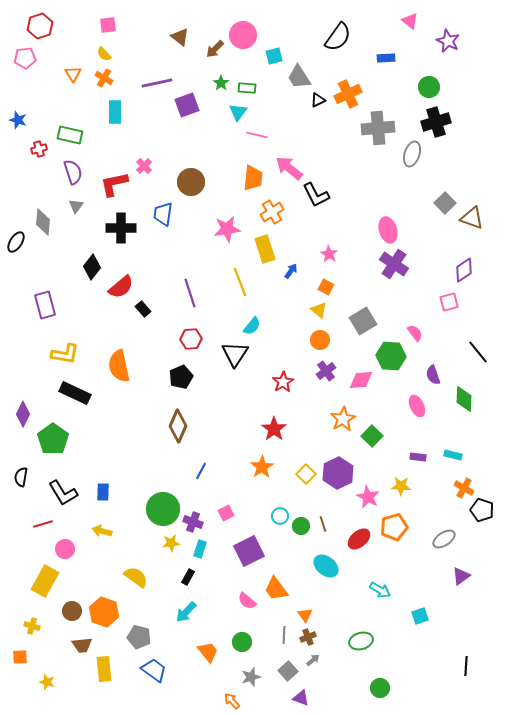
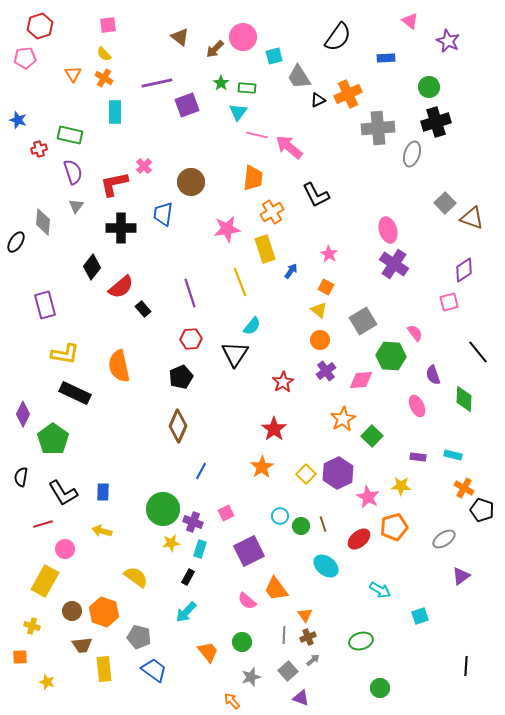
pink circle at (243, 35): moved 2 px down
pink arrow at (289, 168): moved 21 px up
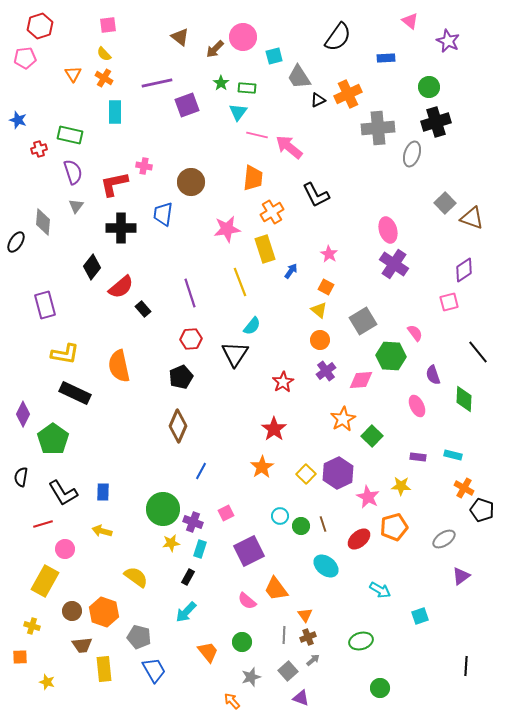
pink cross at (144, 166): rotated 35 degrees counterclockwise
blue trapezoid at (154, 670): rotated 24 degrees clockwise
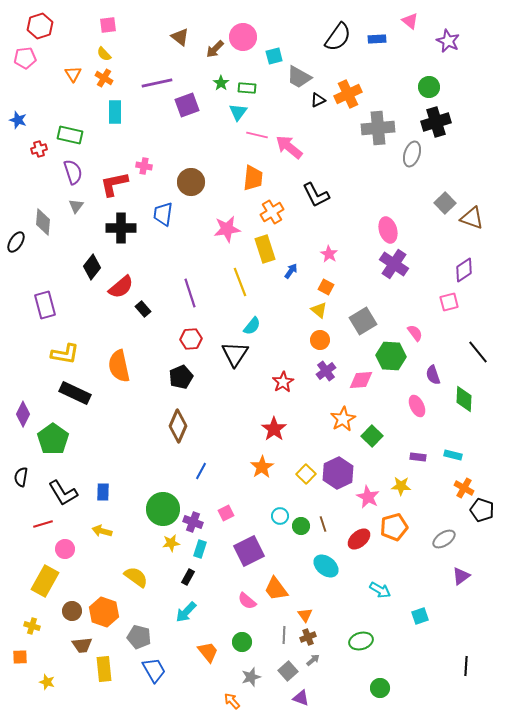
blue rectangle at (386, 58): moved 9 px left, 19 px up
gray trapezoid at (299, 77): rotated 28 degrees counterclockwise
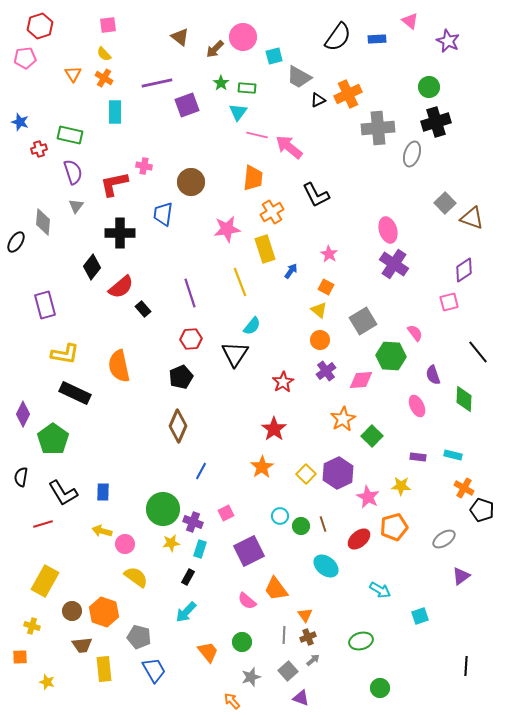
blue star at (18, 120): moved 2 px right, 2 px down
black cross at (121, 228): moved 1 px left, 5 px down
pink circle at (65, 549): moved 60 px right, 5 px up
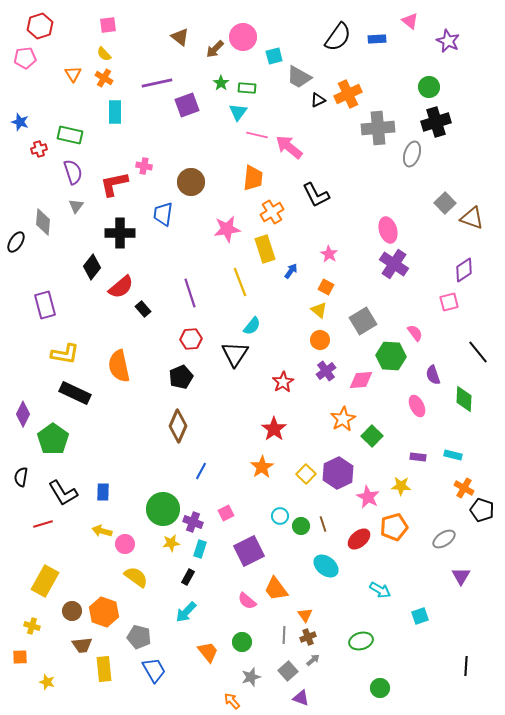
purple triangle at (461, 576): rotated 24 degrees counterclockwise
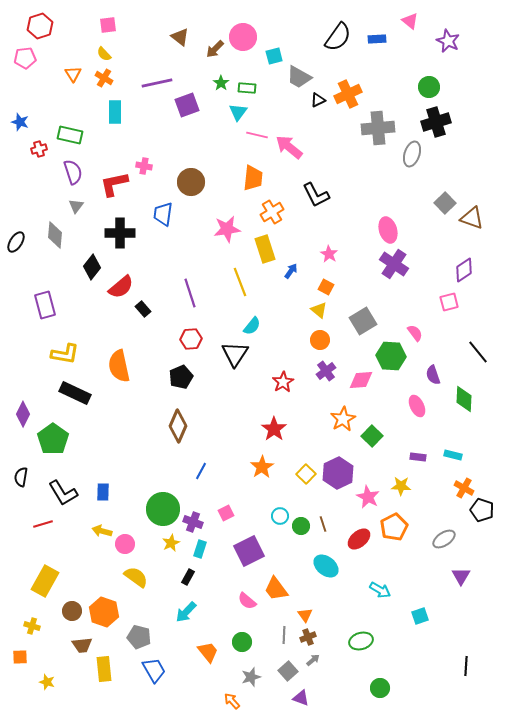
gray diamond at (43, 222): moved 12 px right, 13 px down
orange pentagon at (394, 527): rotated 12 degrees counterclockwise
yellow star at (171, 543): rotated 18 degrees counterclockwise
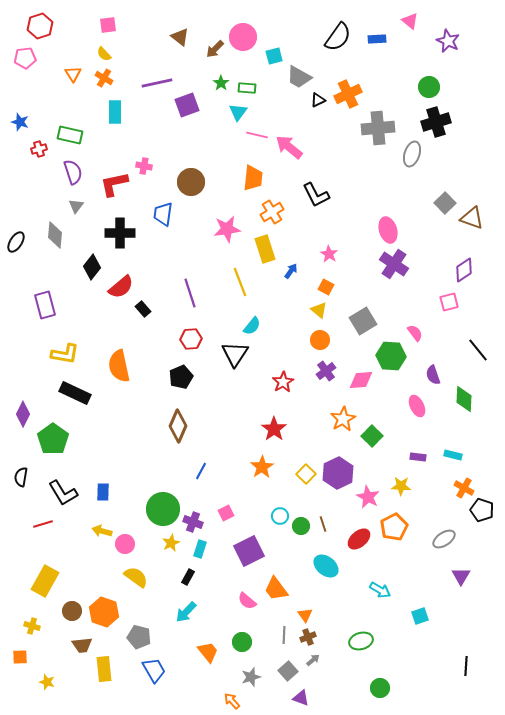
black line at (478, 352): moved 2 px up
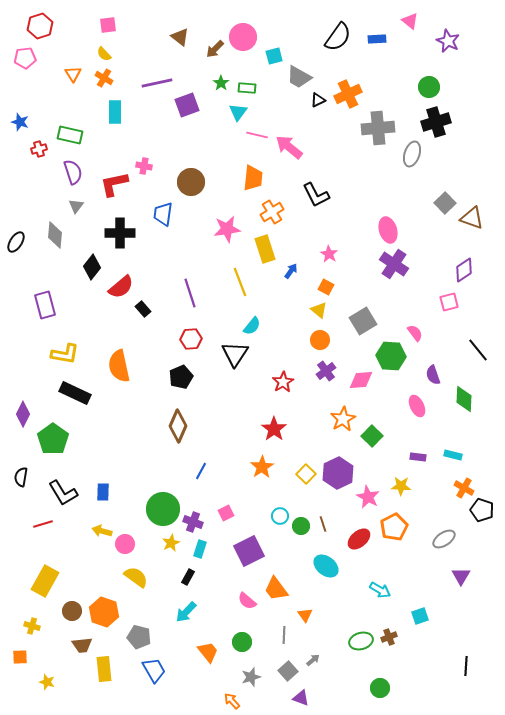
brown cross at (308, 637): moved 81 px right
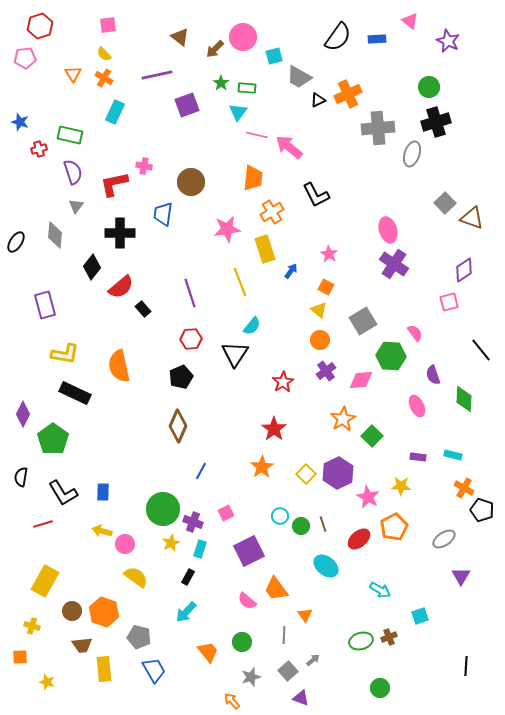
purple line at (157, 83): moved 8 px up
cyan rectangle at (115, 112): rotated 25 degrees clockwise
black line at (478, 350): moved 3 px right
